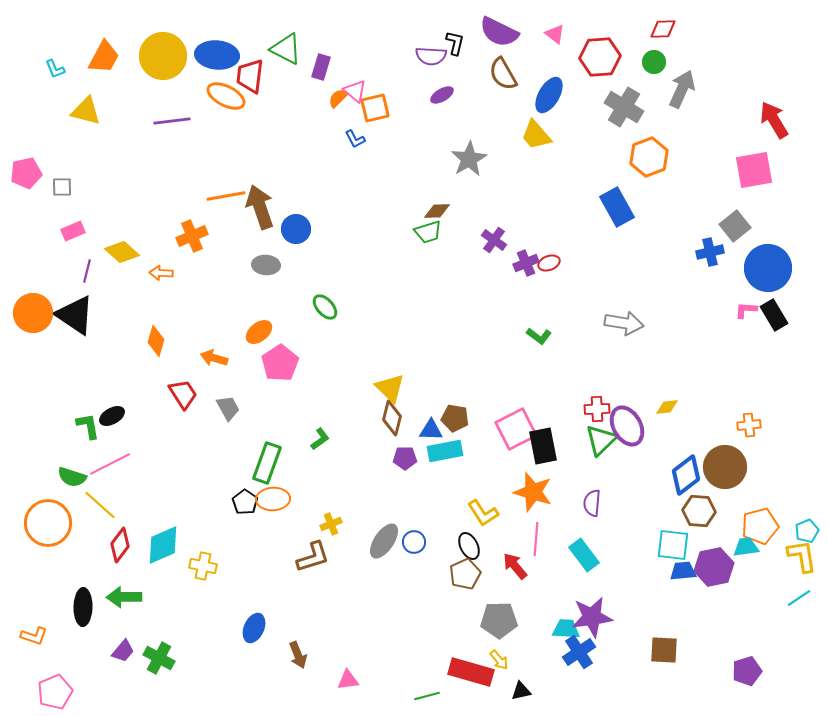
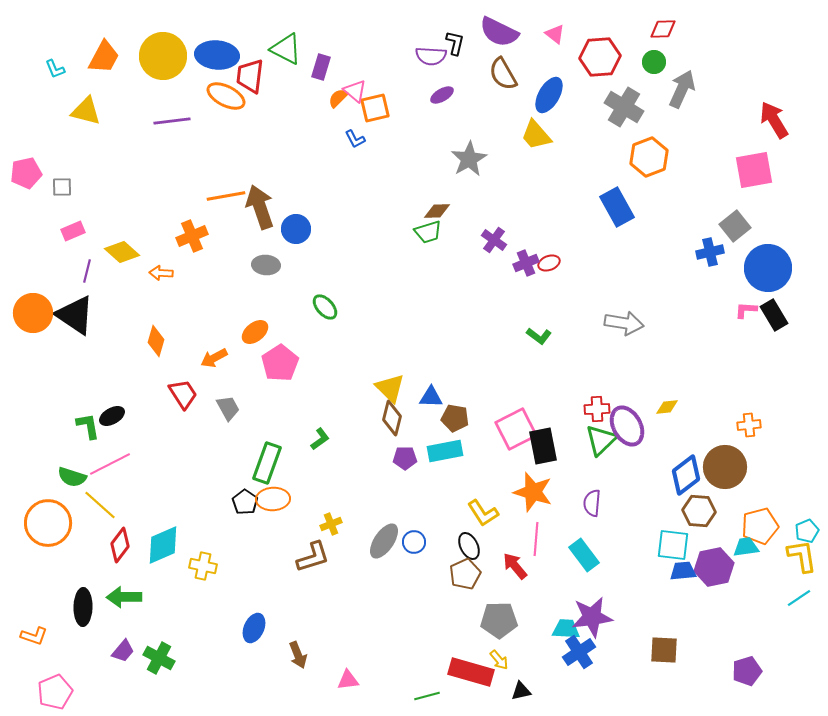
orange ellipse at (259, 332): moved 4 px left
orange arrow at (214, 358): rotated 44 degrees counterclockwise
blue triangle at (431, 430): moved 33 px up
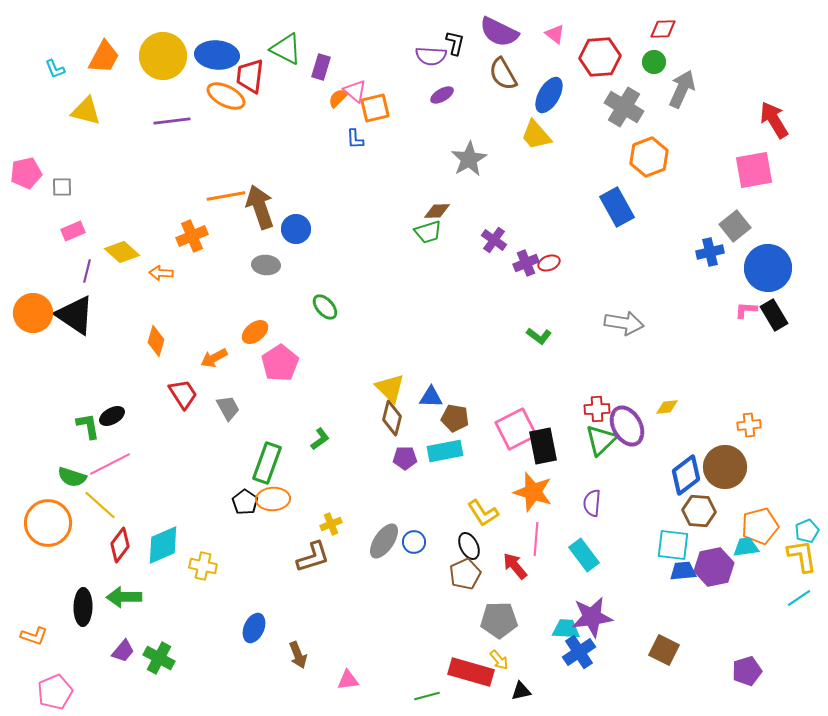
blue L-shape at (355, 139): rotated 25 degrees clockwise
brown square at (664, 650): rotated 24 degrees clockwise
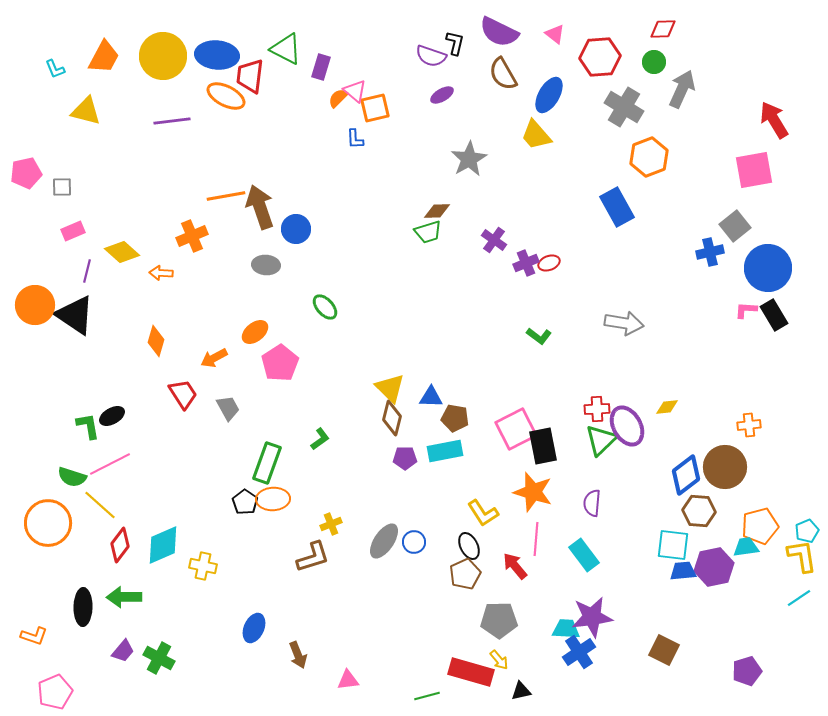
purple semicircle at (431, 56): rotated 16 degrees clockwise
orange circle at (33, 313): moved 2 px right, 8 px up
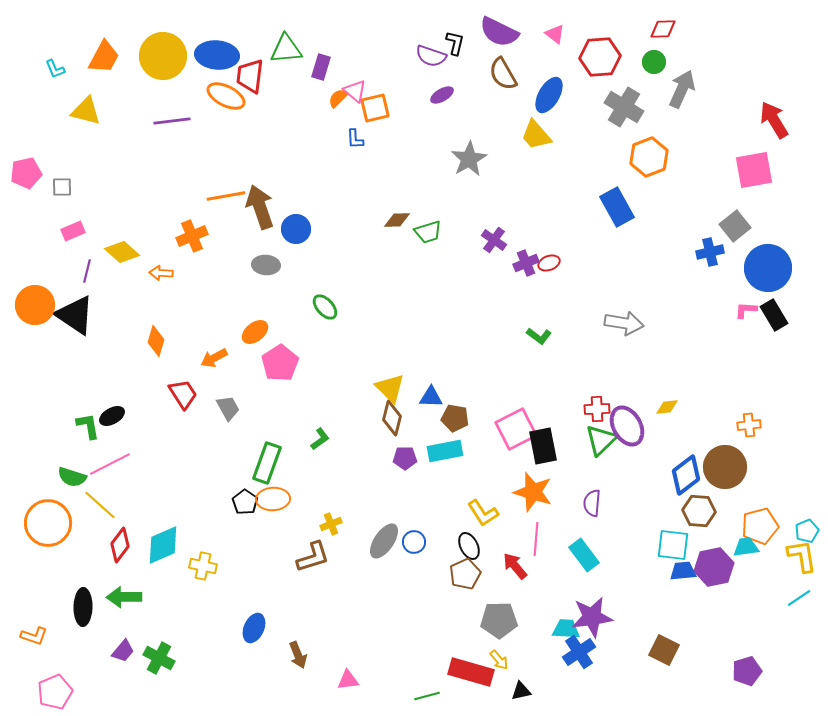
green triangle at (286, 49): rotated 32 degrees counterclockwise
brown diamond at (437, 211): moved 40 px left, 9 px down
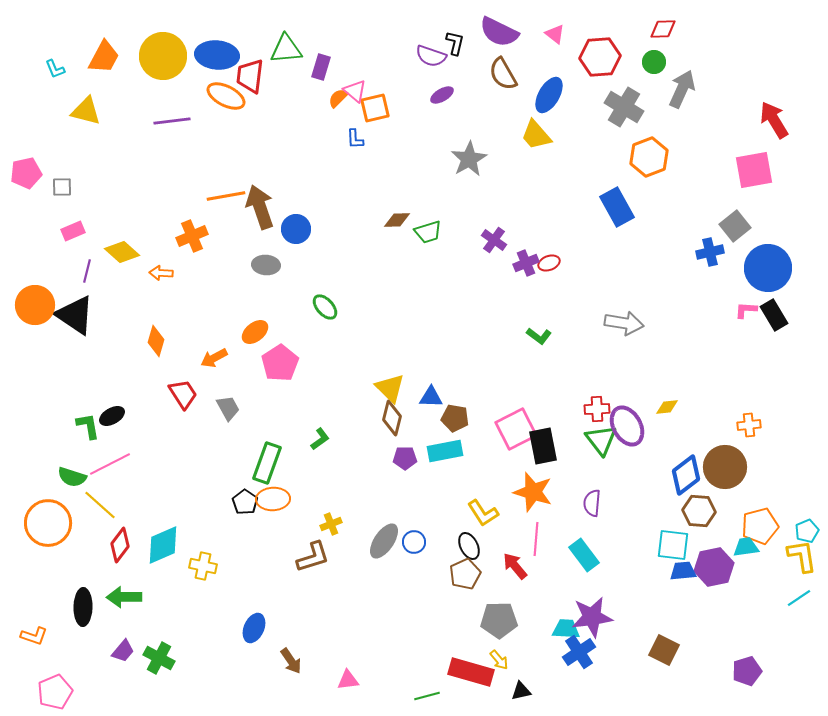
green triangle at (601, 440): rotated 24 degrees counterclockwise
brown arrow at (298, 655): moved 7 px left, 6 px down; rotated 12 degrees counterclockwise
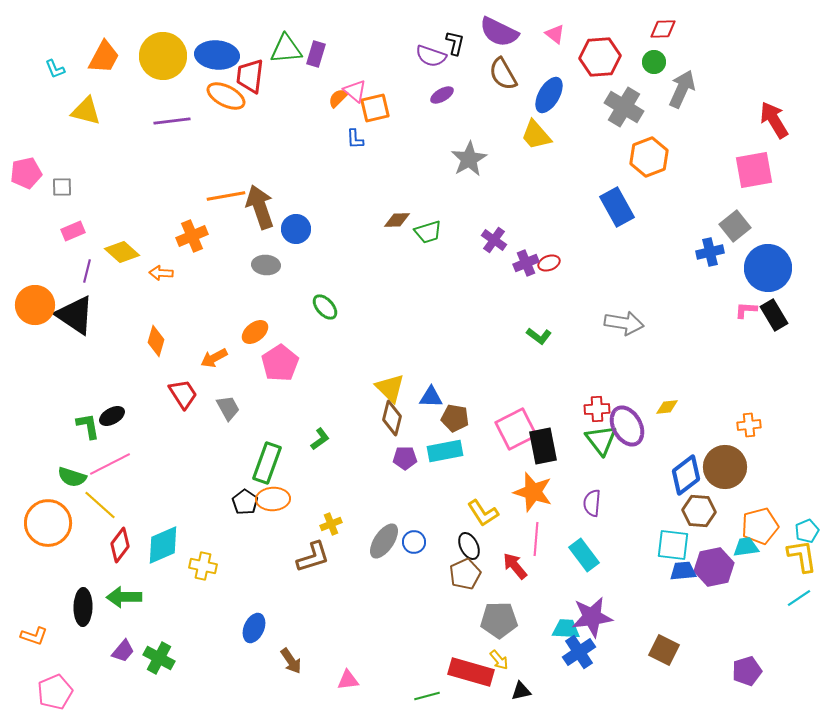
purple rectangle at (321, 67): moved 5 px left, 13 px up
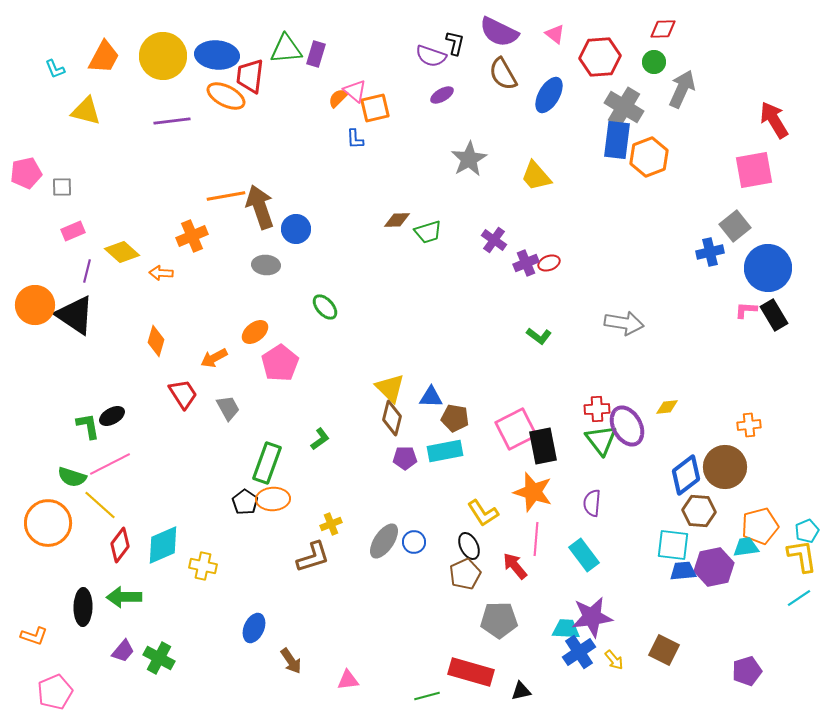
yellow trapezoid at (536, 135): moved 41 px down
blue rectangle at (617, 207): moved 67 px up; rotated 36 degrees clockwise
yellow arrow at (499, 660): moved 115 px right
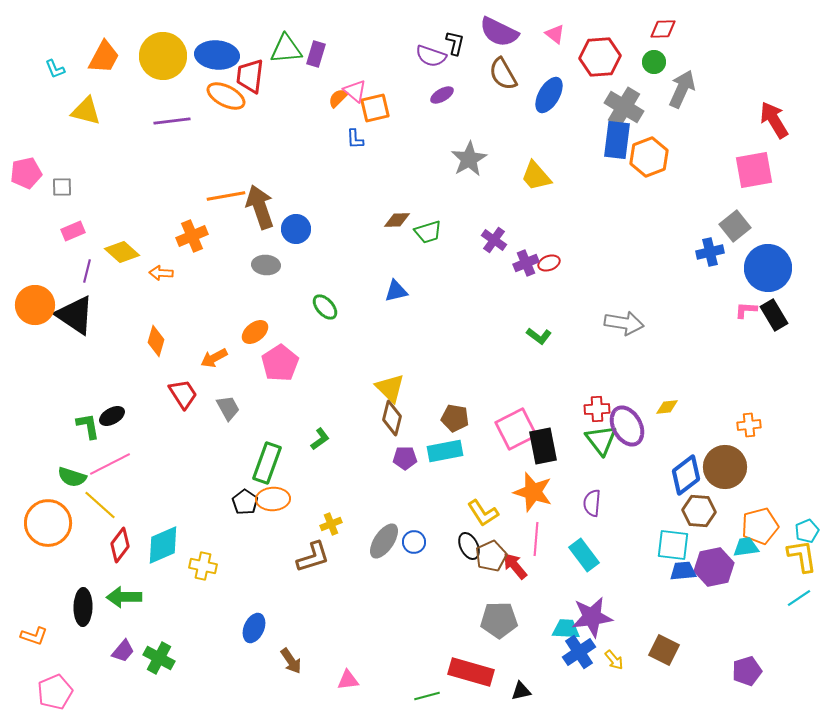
blue triangle at (431, 397): moved 35 px left, 106 px up; rotated 15 degrees counterclockwise
brown pentagon at (465, 574): moved 26 px right, 18 px up
